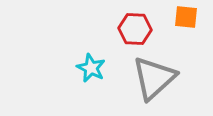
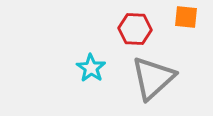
cyan star: rotated 8 degrees clockwise
gray triangle: moved 1 px left
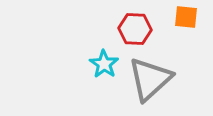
cyan star: moved 13 px right, 4 px up
gray triangle: moved 3 px left, 1 px down
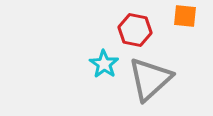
orange square: moved 1 px left, 1 px up
red hexagon: moved 1 px down; rotated 8 degrees clockwise
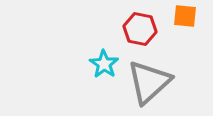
red hexagon: moved 5 px right, 1 px up
gray triangle: moved 1 px left, 3 px down
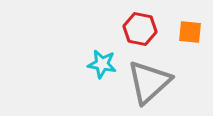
orange square: moved 5 px right, 16 px down
cyan star: moved 2 px left; rotated 24 degrees counterclockwise
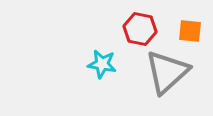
orange square: moved 1 px up
gray triangle: moved 18 px right, 10 px up
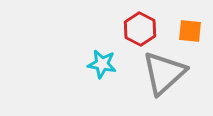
red hexagon: rotated 16 degrees clockwise
gray triangle: moved 3 px left, 1 px down
